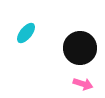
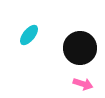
cyan ellipse: moved 3 px right, 2 px down
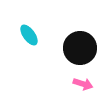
cyan ellipse: rotated 75 degrees counterclockwise
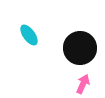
pink arrow: rotated 84 degrees counterclockwise
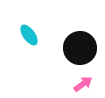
pink arrow: rotated 30 degrees clockwise
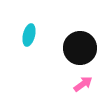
cyan ellipse: rotated 50 degrees clockwise
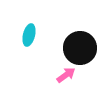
pink arrow: moved 17 px left, 9 px up
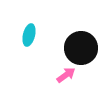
black circle: moved 1 px right
